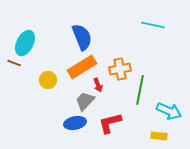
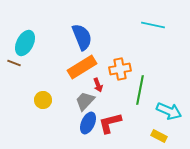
yellow circle: moved 5 px left, 20 px down
blue ellipse: moved 13 px right; rotated 55 degrees counterclockwise
yellow rectangle: rotated 21 degrees clockwise
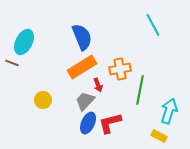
cyan line: rotated 50 degrees clockwise
cyan ellipse: moved 1 px left, 1 px up
brown line: moved 2 px left
cyan arrow: rotated 95 degrees counterclockwise
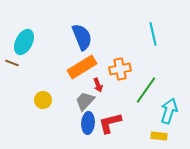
cyan line: moved 9 px down; rotated 15 degrees clockwise
green line: moved 6 px right; rotated 24 degrees clockwise
blue ellipse: rotated 20 degrees counterclockwise
yellow rectangle: rotated 21 degrees counterclockwise
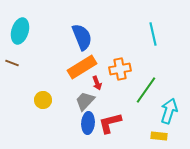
cyan ellipse: moved 4 px left, 11 px up; rotated 10 degrees counterclockwise
red arrow: moved 1 px left, 2 px up
